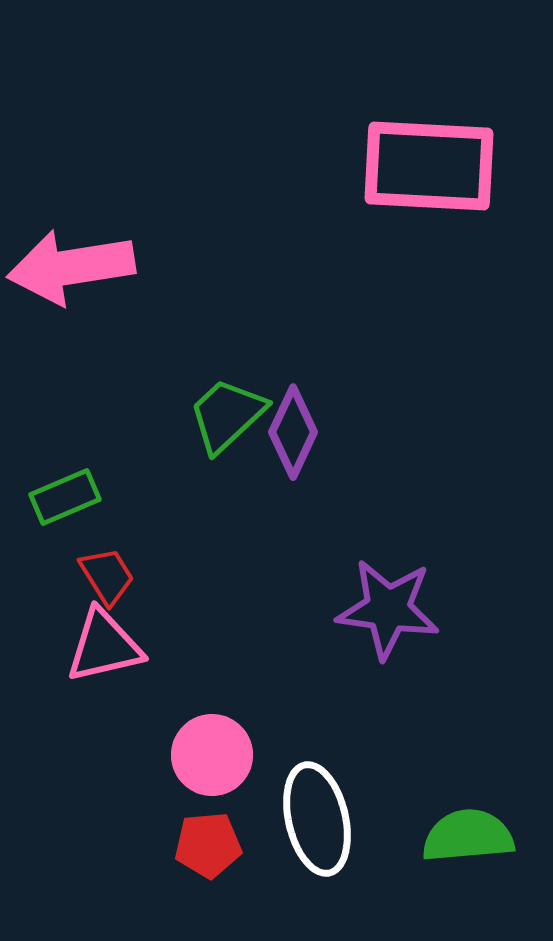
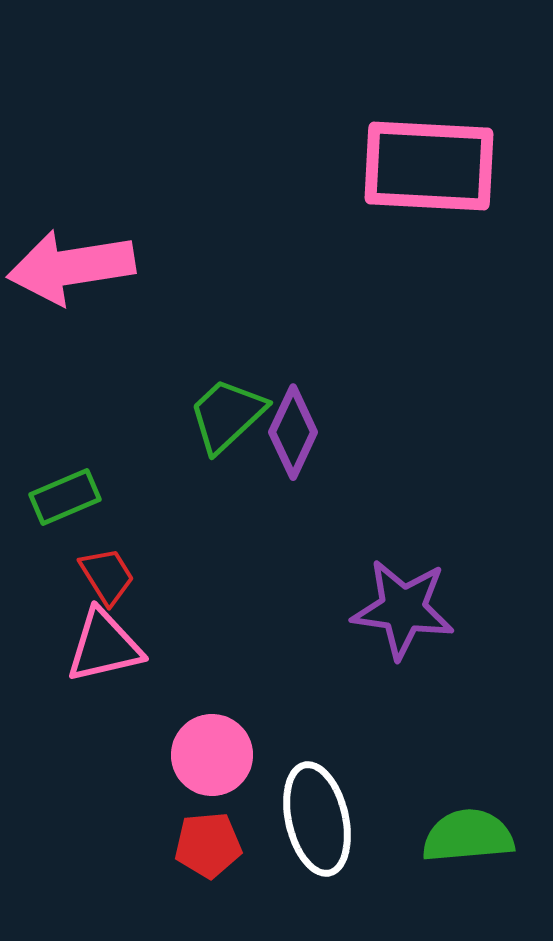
purple star: moved 15 px right
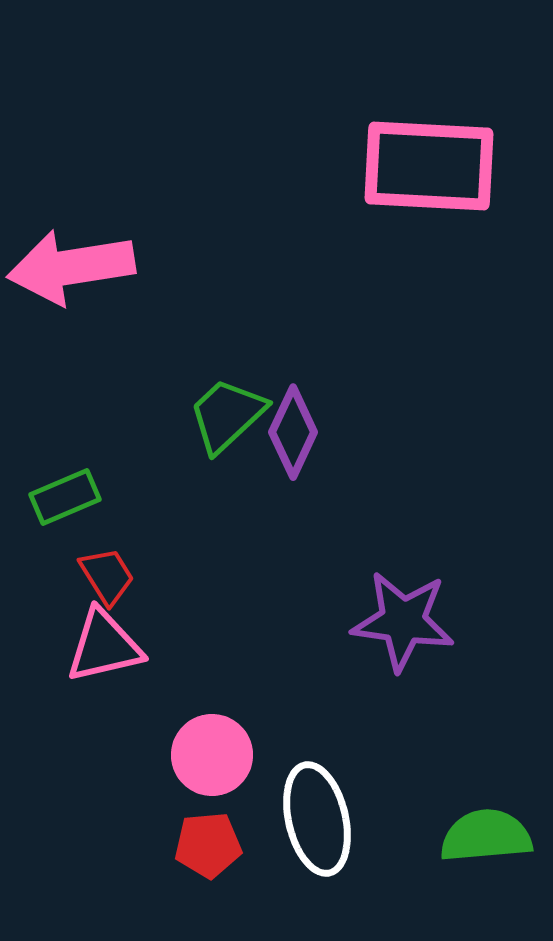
purple star: moved 12 px down
green semicircle: moved 18 px right
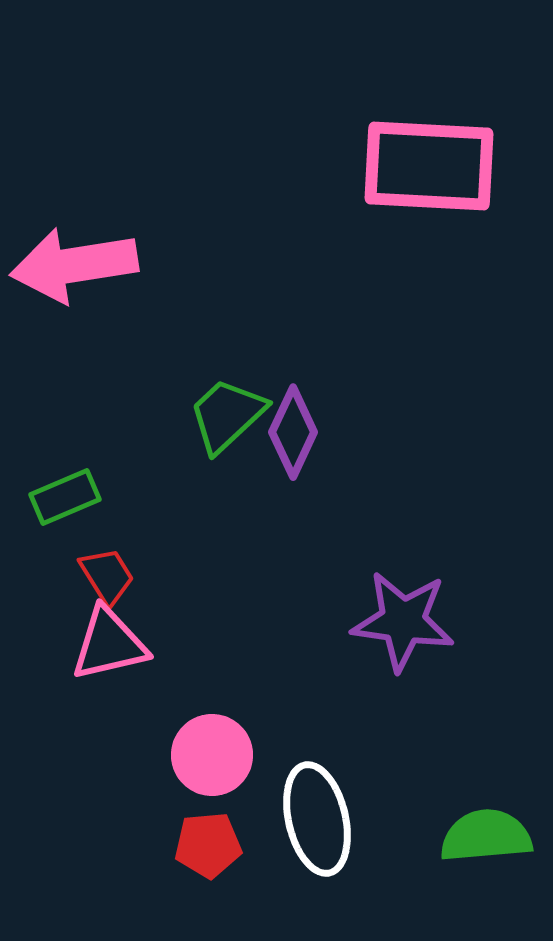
pink arrow: moved 3 px right, 2 px up
pink triangle: moved 5 px right, 2 px up
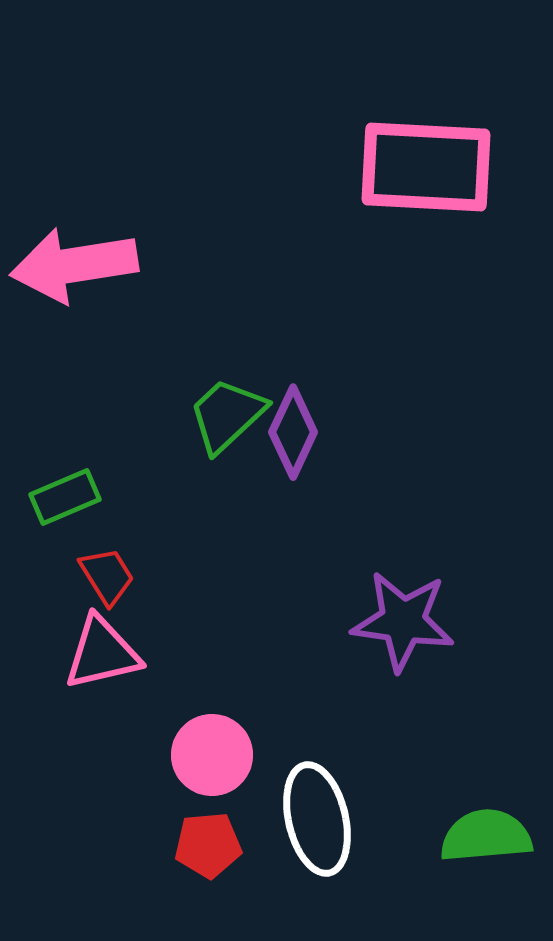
pink rectangle: moved 3 px left, 1 px down
pink triangle: moved 7 px left, 9 px down
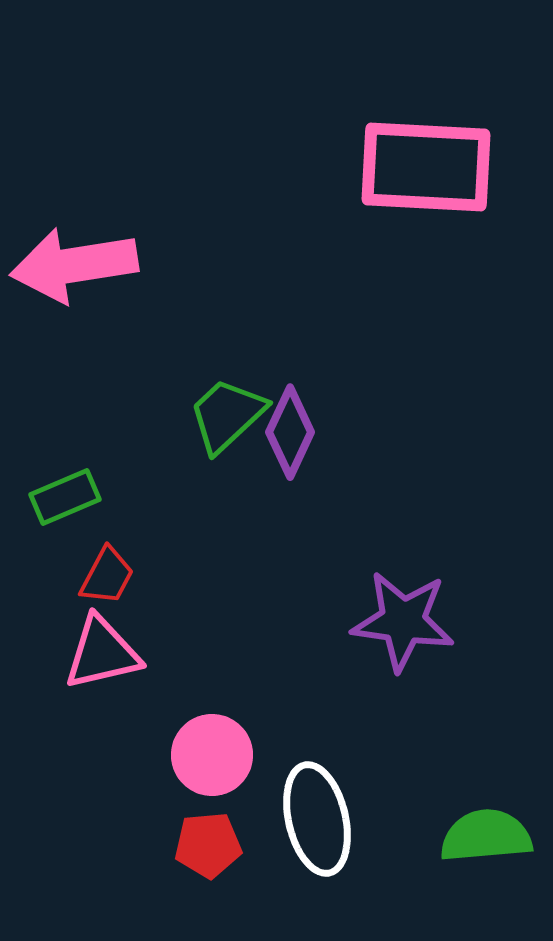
purple diamond: moved 3 px left
red trapezoid: rotated 60 degrees clockwise
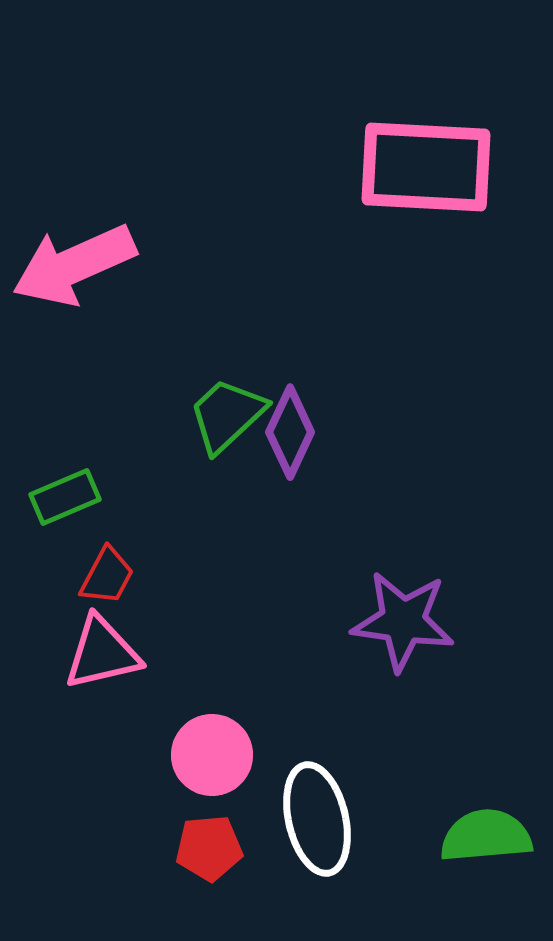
pink arrow: rotated 15 degrees counterclockwise
red pentagon: moved 1 px right, 3 px down
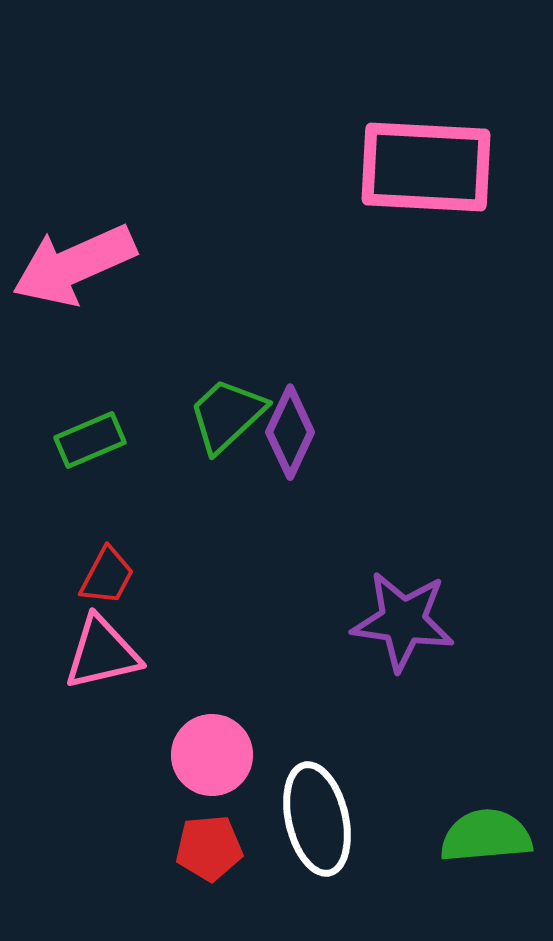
green rectangle: moved 25 px right, 57 px up
